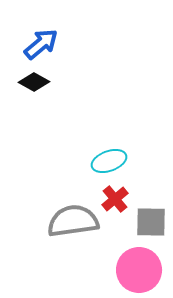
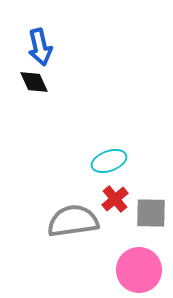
blue arrow: moved 1 px left, 3 px down; rotated 117 degrees clockwise
black diamond: rotated 36 degrees clockwise
gray square: moved 9 px up
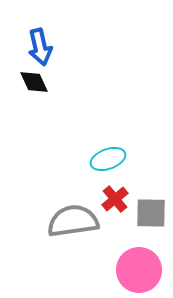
cyan ellipse: moved 1 px left, 2 px up
